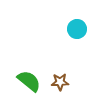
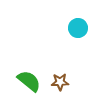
cyan circle: moved 1 px right, 1 px up
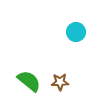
cyan circle: moved 2 px left, 4 px down
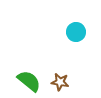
brown star: rotated 12 degrees clockwise
